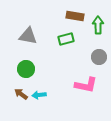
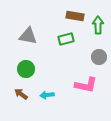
cyan arrow: moved 8 px right
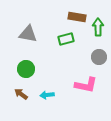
brown rectangle: moved 2 px right, 1 px down
green arrow: moved 2 px down
gray triangle: moved 2 px up
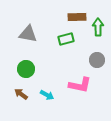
brown rectangle: rotated 12 degrees counterclockwise
gray circle: moved 2 px left, 3 px down
pink L-shape: moved 6 px left
cyan arrow: rotated 144 degrees counterclockwise
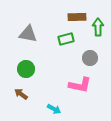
gray circle: moved 7 px left, 2 px up
cyan arrow: moved 7 px right, 14 px down
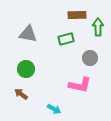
brown rectangle: moved 2 px up
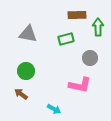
green circle: moved 2 px down
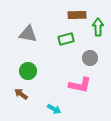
green circle: moved 2 px right
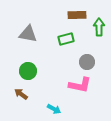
green arrow: moved 1 px right
gray circle: moved 3 px left, 4 px down
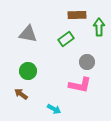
green rectangle: rotated 21 degrees counterclockwise
